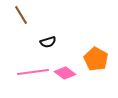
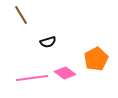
orange pentagon: rotated 15 degrees clockwise
pink line: moved 1 px left, 6 px down
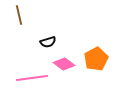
brown line: moved 2 px left; rotated 18 degrees clockwise
pink diamond: moved 1 px left, 9 px up
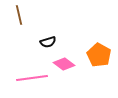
orange pentagon: moved 3 px right, 4 px up; rotated 15 degrees counterclockwise
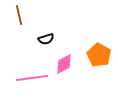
black semicircle: moved 2 px left, 3 px up
pink diamond: rotated 65 degrees counterclockwise
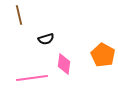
orange pentagon: moved 4 px right
pink diamond: rotated 55 degrees counterclockwise
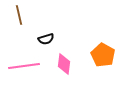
pink line: moved 8 px left, 12 px up
